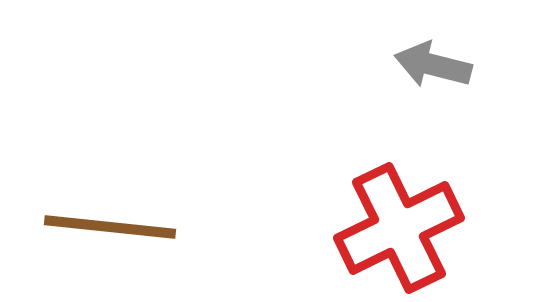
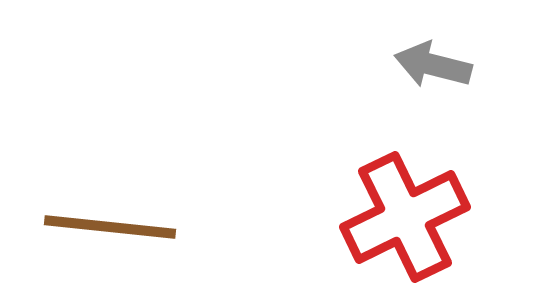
red cross: moved 6 px right, 11 px up
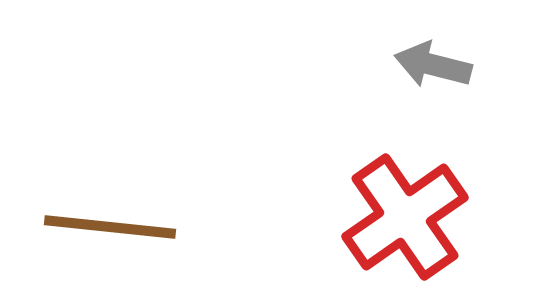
red cross: rotated 9 degrees counterclockwise
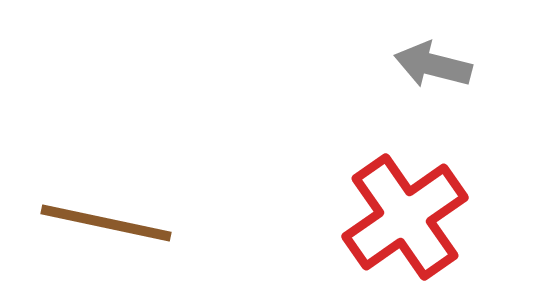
brown line: moved 4 px left, 4 px up; rotated 6 degrees clockwise
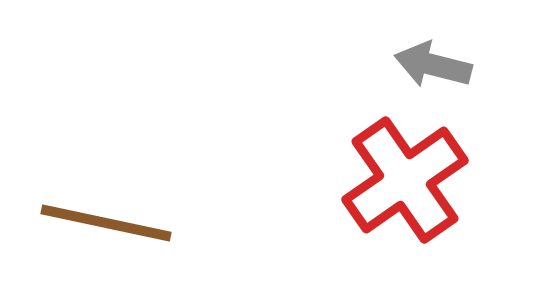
red cross: moved 37 px up
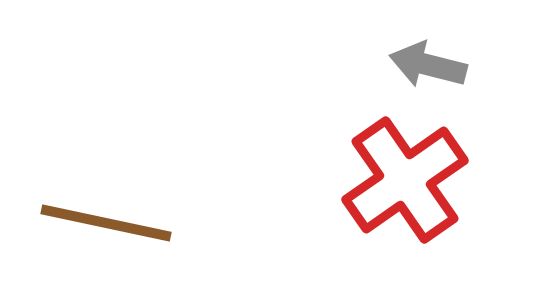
gray arrow: moved 5 px left
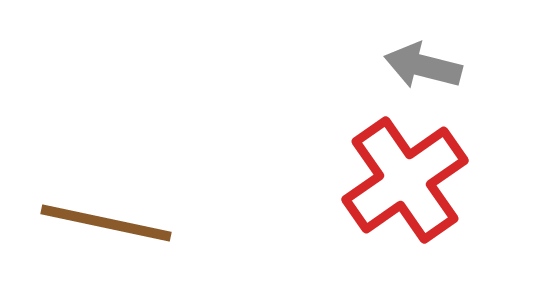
gray arrow: moved 5 px left, 1 px down
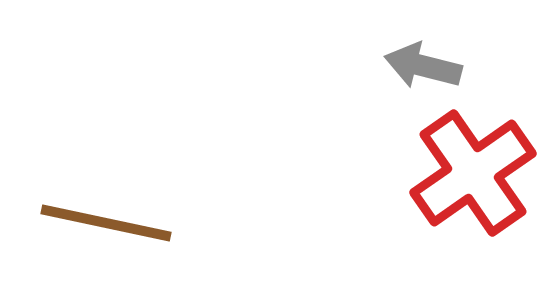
red cross: moved 68 px right, 7 px up
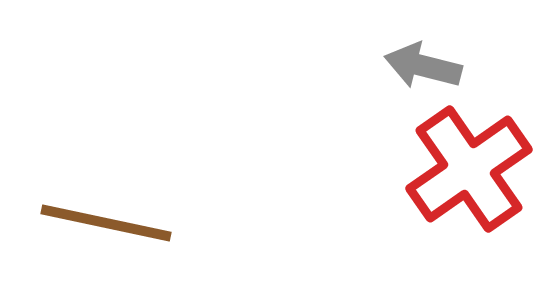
red cross: moved 4 px left, 4 px up
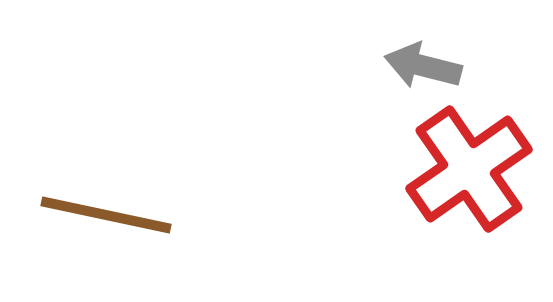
brown line: moved 8 px up
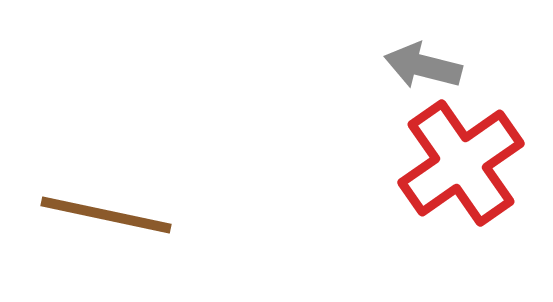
red cross: moved 8 px left, 6 px up
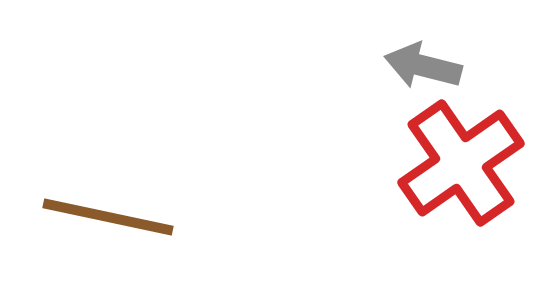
brown line: moved 2 px right, 2 px down
